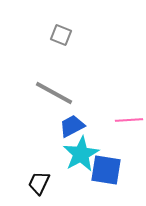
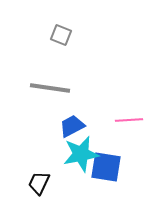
gray line: moved 4 px left, 5 px up; rotated 21 degrees counterclockwise
cyan star: rotated 18 degrees clockwise
blue square: moved 3 px up
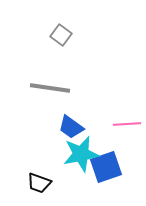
gray square: rotated 15 degrees clockwise
pink line: moved 2 px left, 4 px down
blue trapezoid: moved 1 px left, 1 px down; rotated 116 degrees counterclockwise
blue square: rotated 28 degrees counterclockwise
black trapezoid: rotated 95 degrees counterclockwise
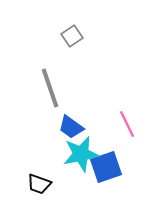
gray square: moved 11 px right, 1 px down; rotated 20 degrees clockwise
gray line: rotated 63 degrees clockwise
pink line: rotated 68 degrees clockwise
black trapezoid: moved 1 px down
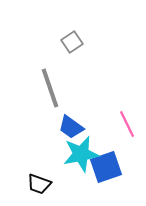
gray square: moved 6 px down
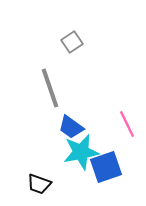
cyan star: moved 2 px up
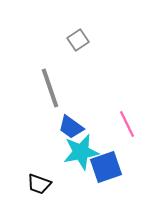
gray square: moved 6 px right, 2 px up
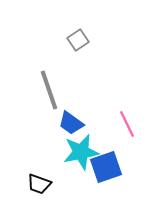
gray line: moved 1 px left, 2 px down
blue trapezoid: moved 4 px up
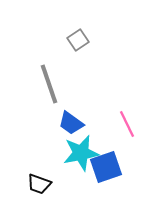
gray line: moved 6 px up
cyan star: moved 1 px down
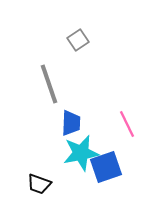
blue trapezoid: rotated 124 degrees counterclockwise
